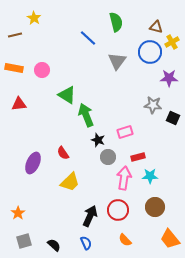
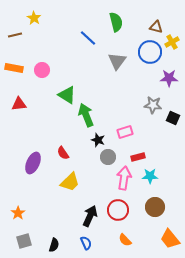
black semicircle: rotated 64 degrees clockwise
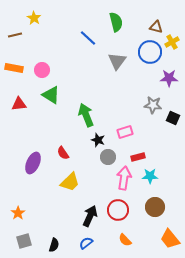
green triangle: moved 16 px left
blue semicircle: rotated 104 degrees counterclockwise
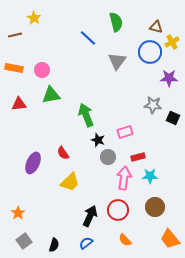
green triangle: rotated 42 degrees counterclockwise
gray square: rotated 21 degrees counterclockwise
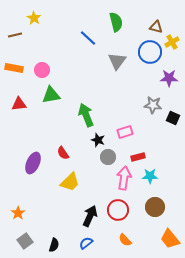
gray square: moved 1 px right
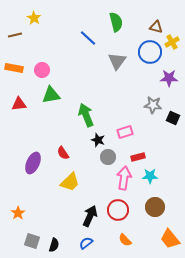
gray square: moved 7 px right; rotated 35 degrees counterclockwise
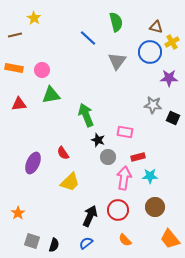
pink rectangle: rotated 28 degrees clockwise
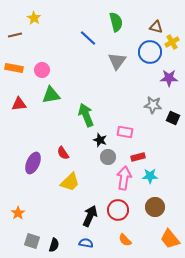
black star: moved 2 px right
blue semicircle: rotated 48 degrees clockwise
